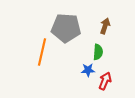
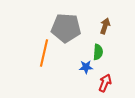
orange line: moved 2 px right, 1 px down
blue star: moved 2 px left, 3 px up
red arrow: moved 2 px down
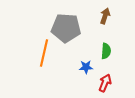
brown arrow: moved 10 px up
green semicircle: moved 8 px right, 1 px up
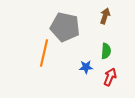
gray pentagon: moved 1 px left, 1 px up; rotated 8 degrees clockwise
red arrow: moved 5 px right, 6 px up
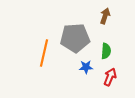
gray pentagon: moved 10 px right, 11 px down; rotated 16 degrees counterclockwise
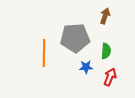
orange line: rotated 12 degrees counterclockwise
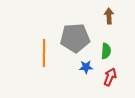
brown arrow: moved 4 px right; rotated 21 degrees counterclockwise
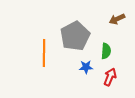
brown arrow: moved 8 px right, 3 px down; rotated 112 degrees counterclockwise
gray pentagon: moved 2 px up; rotated 24 degrees counterclockwise
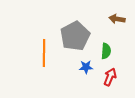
brown arrow: rotated 35 degrees clockwise
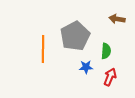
orange line: moved 1 px left, 4 px up
